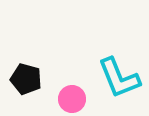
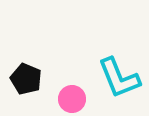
black pentagon: rotated 8 degrees clockwise
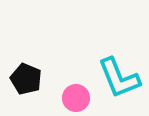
pink circle: moved 4 px right, 1 px up
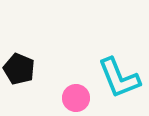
black pentagon: moved 7 px left, 10 px up
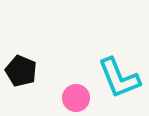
black pentagon: moved 2 px right, 2 px down
